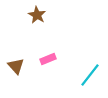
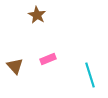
brown triangle: moved 1 px left
cyan line: rotated 55 degrees counterclockwise
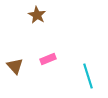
cyan line: moved 2 px left, 1 px down
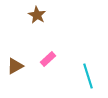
pink rectangle: rotated 21 degrees counterclockwise
brown triangle: rotated 42 degrees clockwise
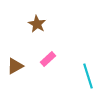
brown star: moved 9 px down
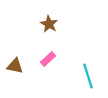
brown star: moved 12 px right
brown triangle: rotated 42 degrees clockwise
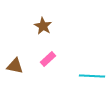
brown star: moved 6 px left, 2 px down
cyan line: moved 4 px right; rotated 70 degrees counterclockwise
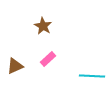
brown triangle: rotated 36 degrees counterclockwise
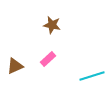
brown star: moved 9 px right, 1 px up; rotated 18 degrees counterclockwise
cyan line: rotated 20 degrees counterclockwise
